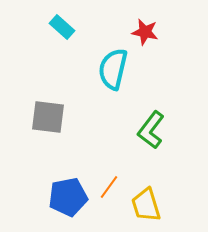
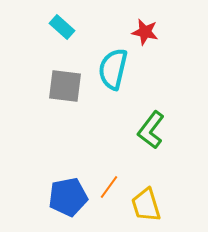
gray square: moved 17 px right, 31 px up
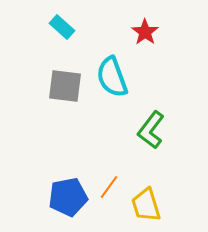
red star: rotated 24 degrees clockwise
cyan semicircle: moved 1 px left, 8 px down; rotated 33 degrees counterclockwise
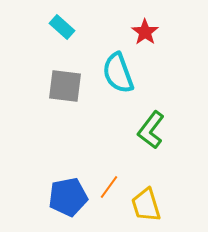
cyan semicircle: moved 6 px right, 4 px up
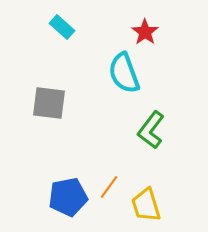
cyan semicircle: moved 6 px right
gray square: moved 16 px left, 17 px down
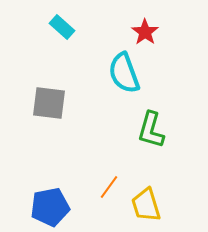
green L-shape: rotated 21 degrees counterclockwise
blue pentagon: moved 18 px left, 10 px down
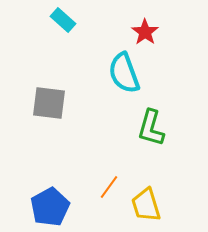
cyan rectangle: moved 1 px right, 7 px up
green L-shape: moved 2 px up
blue pentagon: rotated 18 degrees counterclockwise
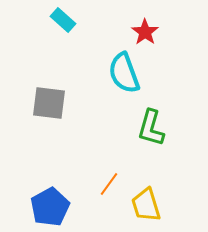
orange line: moved 3 px up
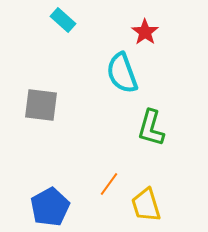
cyan semicircle: moved 2 px left
gray square: moved 8 px left, 2 px down
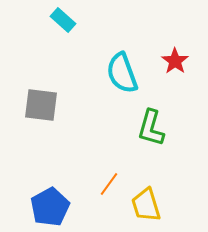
red star: moved 30 px right, 29 px down
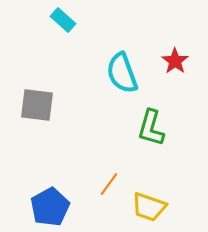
gray square: moved 4 px left
yellow trapezoid: moved 3 px right, 2 px down; rotated 54 degrees counterclockwise
